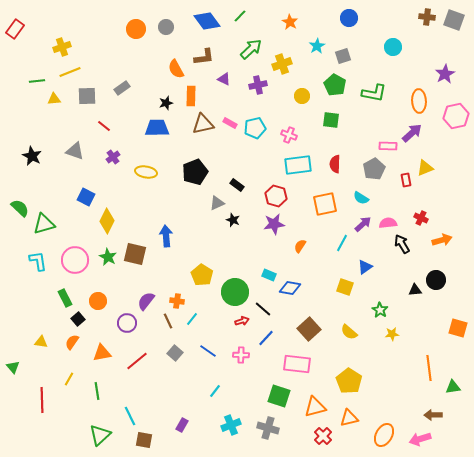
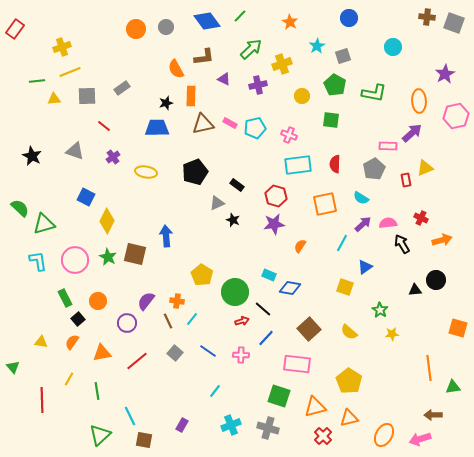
gray square at (454, 20): moved 3 px down
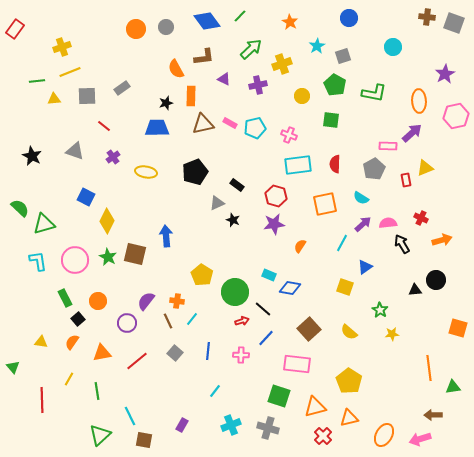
blue line at (208, 351): rotated 60 degrees clockwise
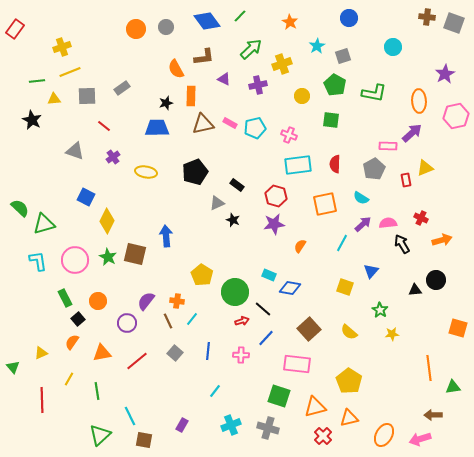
black star at (32, 156): moved 36 px up
blue triangle at (365, 267): moved 6 px right, 4 px down; rotated 14 degrees counterclockwise
yellow triangle at (41, 342): moved 11 px down; rotated 32 degrees counterclockwise
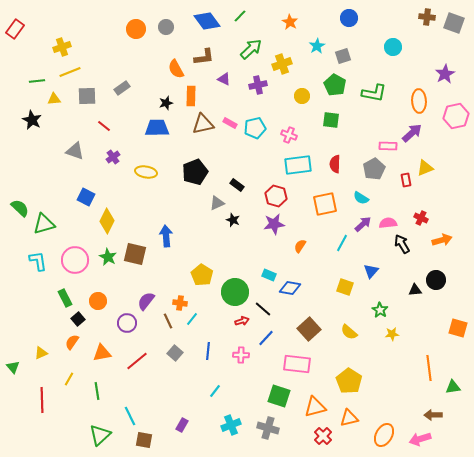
orange cross at (177, 301): moved 3 px right, 2 px down
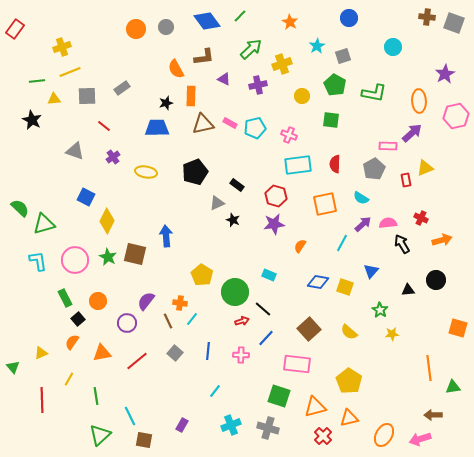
blue diamond at (290, 288): moved 28 px right, 6 px up
black triangle at (415, 290): moved 7 px left
green line at (97, 391): moved 1 px left, 5 px down
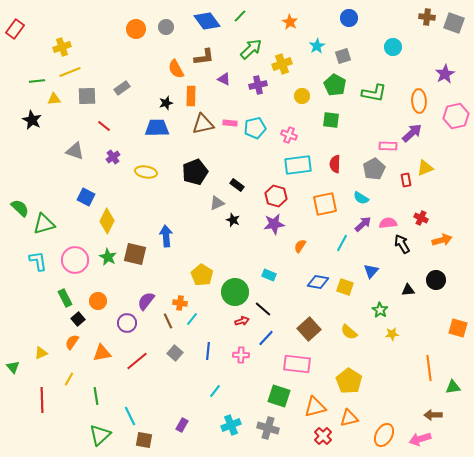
pink rectangle at (230, 123): rotated 24 degrees counterclockwise
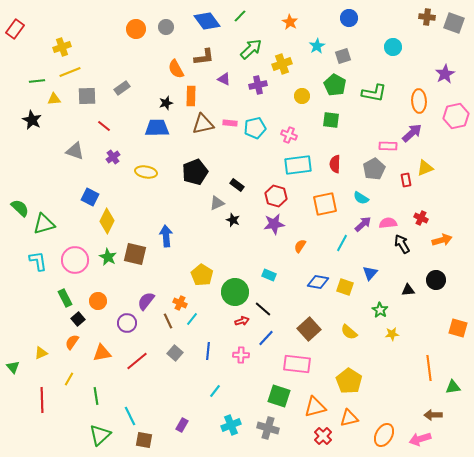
blue square at (86, 197): moved 4 px right
blue triangle at (371, 271): moved 1 px left, 2 px down
orange cross at (180, 303): rotated 16 degrees clockwise
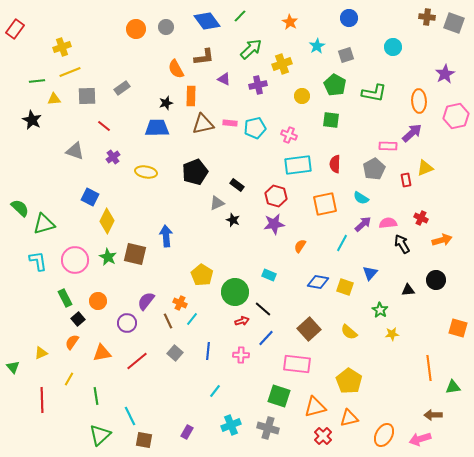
gray square at (343, 56): moved 3 px right, 1 px up
purple rectangle at (182, 425): moved 5 px right, 7 px down
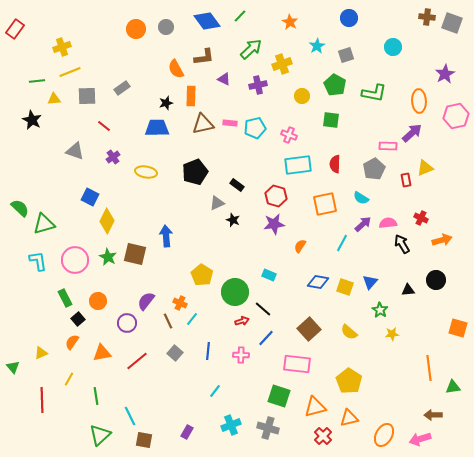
gray square at (454, 23): moved 2 px left
blue triangle at (370, 273): moved 9 px down
